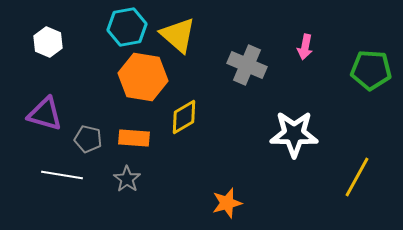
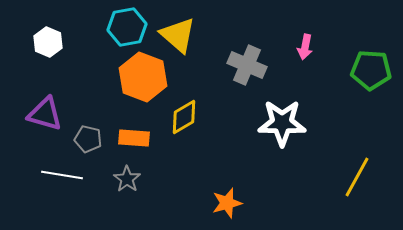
orange hexagon: rotated 12 degrees clockwise
white star: moved 12 px left, 11 px up
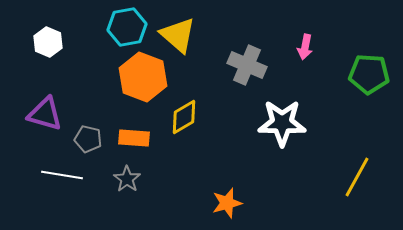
green pentagon: moved 2 px left, 4 px down
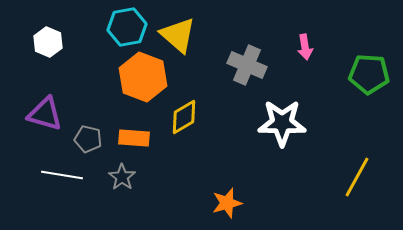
pink arrow: rotated 20 degrees counterclockwise
gray star: moved 5 px left, 2 px up
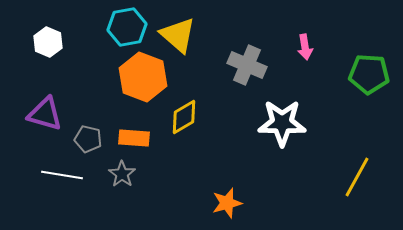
gray star: moved 3 px up
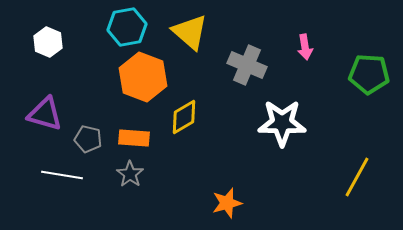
yellow triangle: moved 12 px right, 3 px up
gray star: moved 8 px right
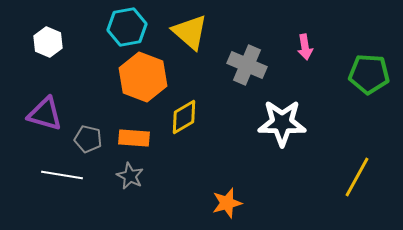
gray star: moved 2 px down; rotated 8 degrees counterclockwise
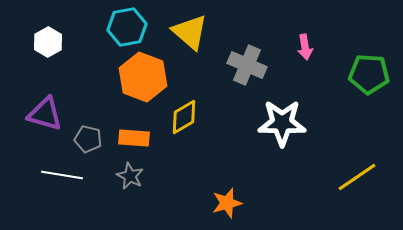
white hexagon: rotated 8 degrees clockwise
yellow line: rotated 27 degrees clockwise
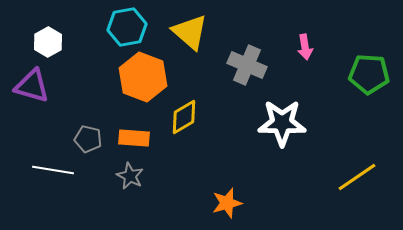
purple triangle: moved 13 px left, 28 px up
white line: moved 9 px left, 5 px up
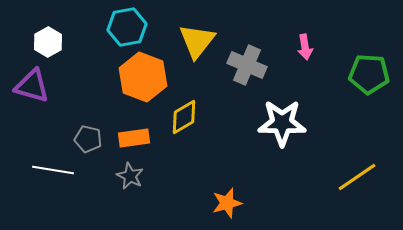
yellow triangle: moved 7 px right, 9 px down; rotated 27 degrees clockwise
orange rectangle: rotated 12 degrees counterclockwise
